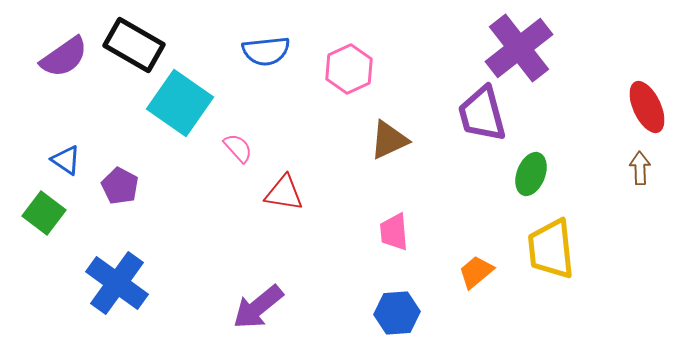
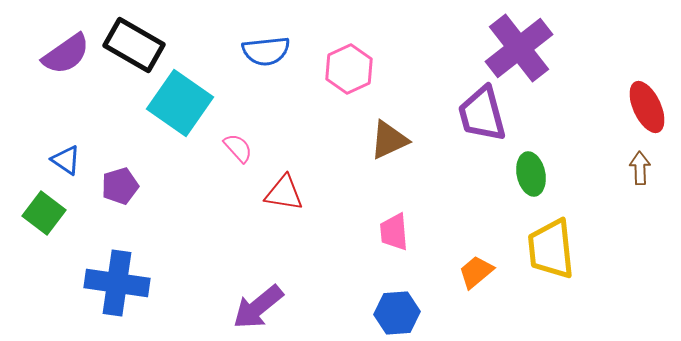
purple semicircle: moved 2 px right, 3 px up
green ellipse: rotated 33 degrees counterclockwise
purple pentagon: rotated 27 degrees clockwise
blue cross: rotated 28 degrees counterclockwise
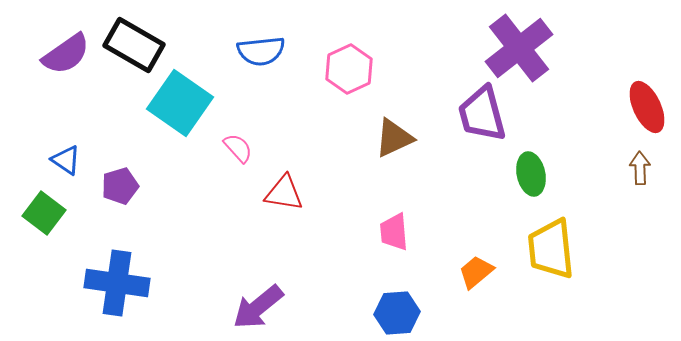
blue semicircle: moved 5 px left
brown triangle: moved 5 px right, 2 px up
